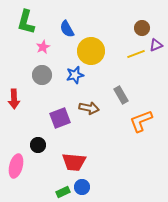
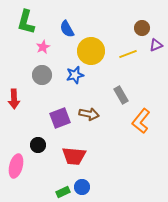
yellow line: moved 8 px left
brown arrow: moved 6 px down
orange L-shape: rotated 30 degrees counterclockwise
red trapezoid: moved 6 px up
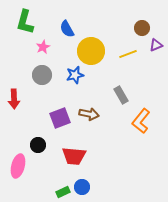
green L-shape: moved 1 px left
pink ellipse: moved 2 px right
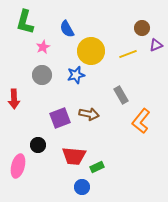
blue star: moved 1 px right
green rectangle: moved 34 px right, 25 px up
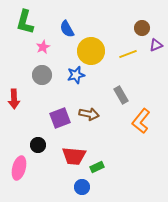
pink ellipse: moved 1 px right, 2 px down
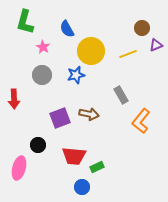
pink star: rotated 16 degrees counterclockwise
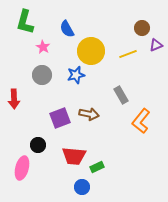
pink ellipse: moved 3 px right
